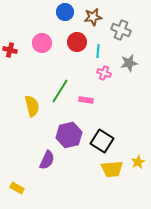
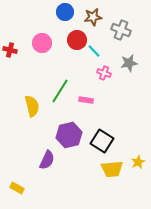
red circle: moved 2 px up
cyan line: moved 4 px left; rotated 48 degrees counterclockwise
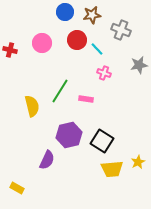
brown star: moved 1 px left, 2 px up
cyan line: moved 3 px right, 2 px up
gray star: moved 10 px right, 2 px down
pink rectangle: moved 1 px up
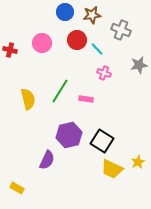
yellow semicircle: moved 4 px left, 7 px up
yellow trapezoid: rotated 30 degrees clockwise
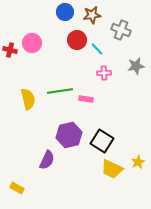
pink circle: moved 10 px left
gray star: moved 3 px left, 1 px down
pink cross: rotated 24 degrees counterclockwise
green line: rotated 50 degrees clockwise
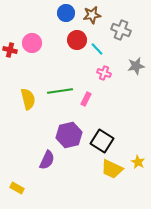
blue circle: moved 1 px right, 1 px down
pink cross: rotated 24 degrees clockwise
pink rectangle: rotated 72 degrees counterclockwise
yellow star: rotated 16 degrees counterclockwise
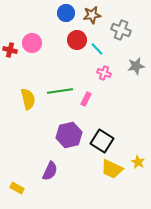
purple semicircle: moved 3 px right, 11 px down
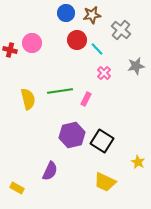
gray cross: rotated 18 degrees clockwise
pink cross: rotated 24 degrees clockwise
purple hexagon: moved 3 px right
yellow trapezoid: moved 7 px left, 13 px down
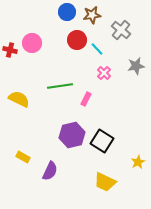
blue circle: moved 1 px right, 1 px up
green line: moved 5 px up
yellow semicircle: moved 9 px left; rotated 50 degrees counterclockwise
yellow star: rotated 16 degrees clockwise
yellow rectangle: moved 6 px right, 31 px up
